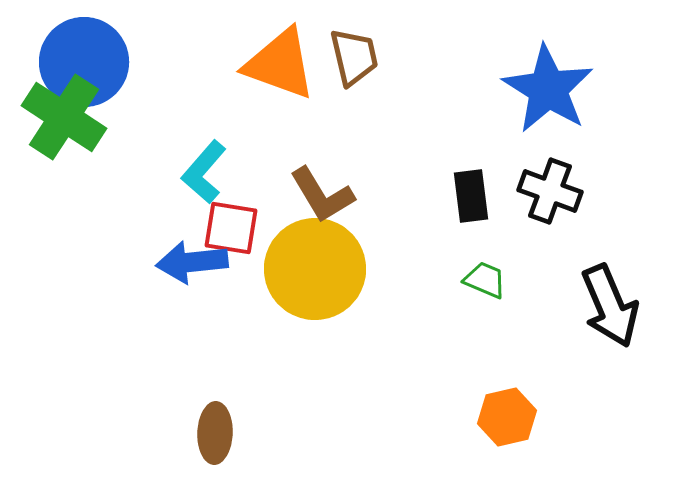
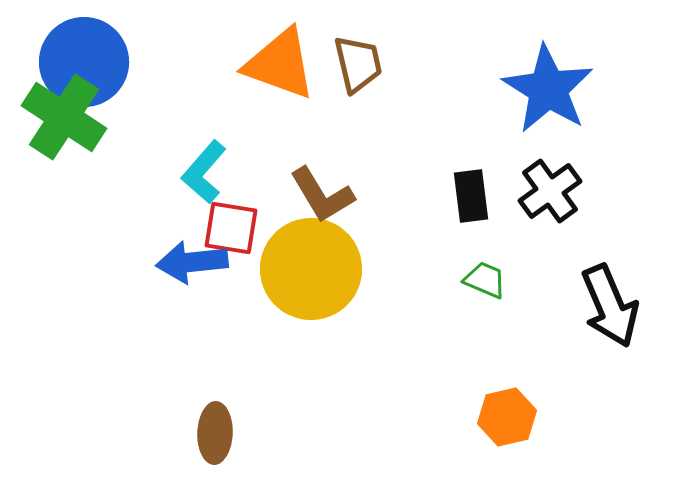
brown trapezoid: moved 4 px right, 7 px down
black cross: rotated 34 degrees clockwise
yellow circle: moved 4 px left
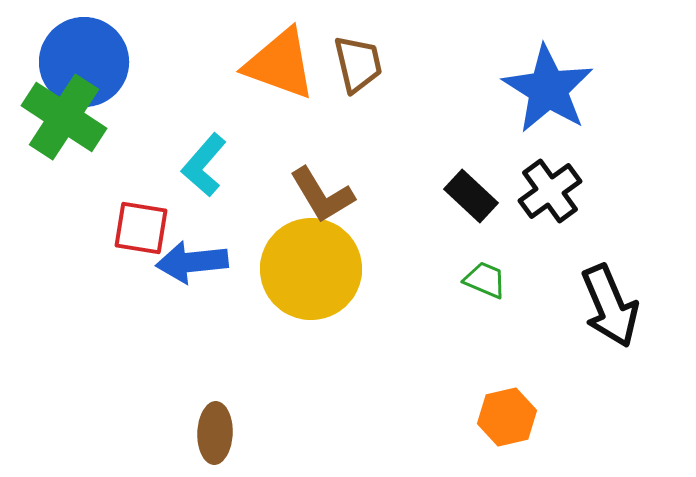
cyan L-shape: moved 7 px up
black rectangle: rotated 40 degrees counterclockwise
red square: moved 90 px left
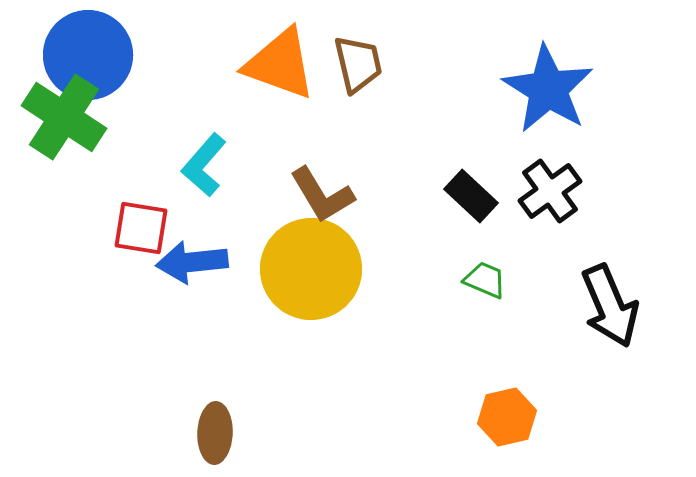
blue circle: moved 4 px right, 7 px up
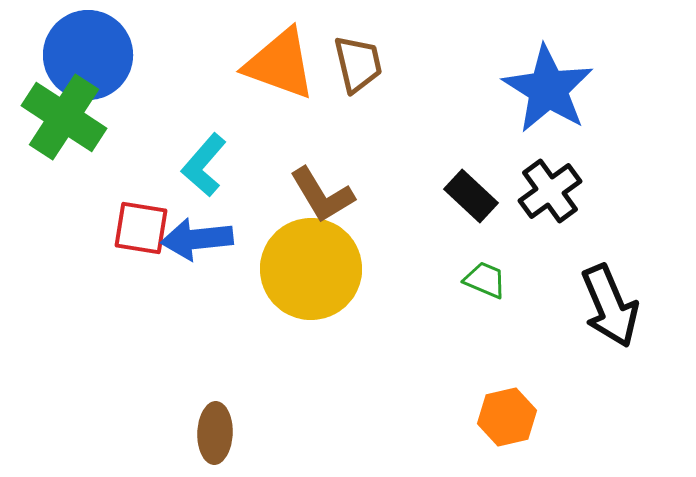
blue arrow: moved 5 px right, 23 px up
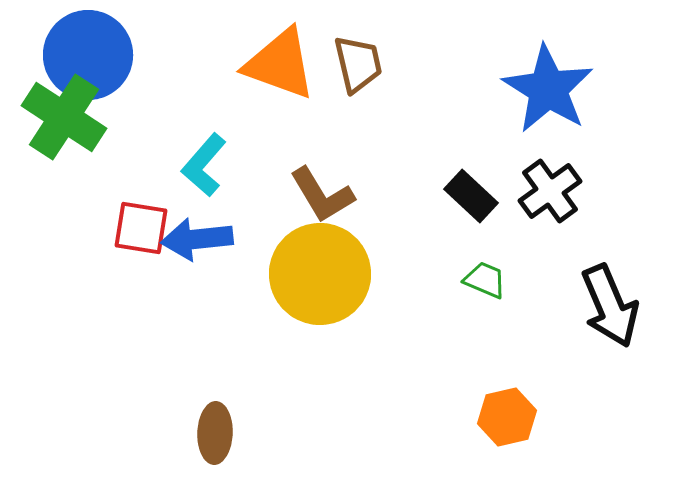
yellow circle: moved 9 px right, 5 px down
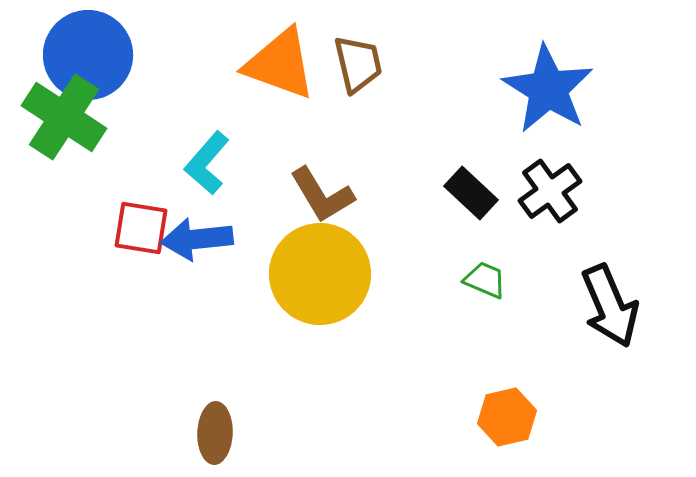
cyan L-shape: moved 3 px right, 2 px up
black rectangle: moved 3 px up
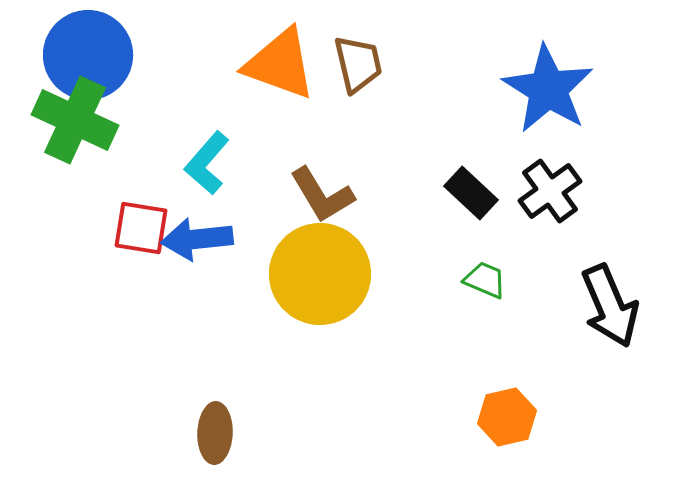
green cross: moved 11 px right, 3 px down; rotated 8 degrees counterclockwise
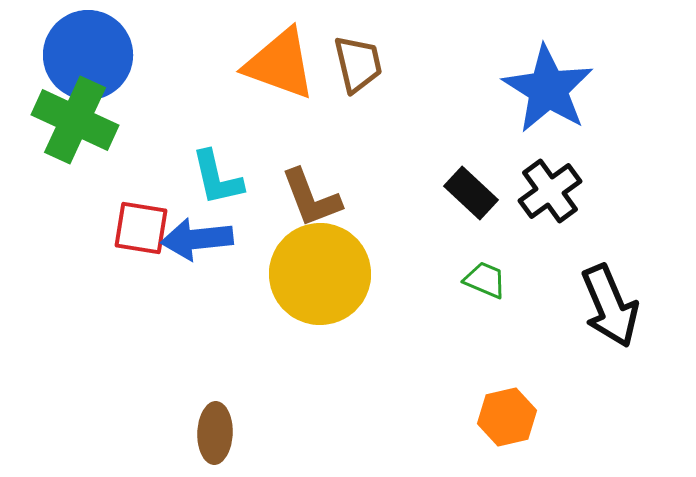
cyan L-shape: moved 10 px right, 15 px down; rotated 54 degrees counterclockwise
brown L-shape: moved 11 px left, 3 px down; rotated 10 degrees clockwise
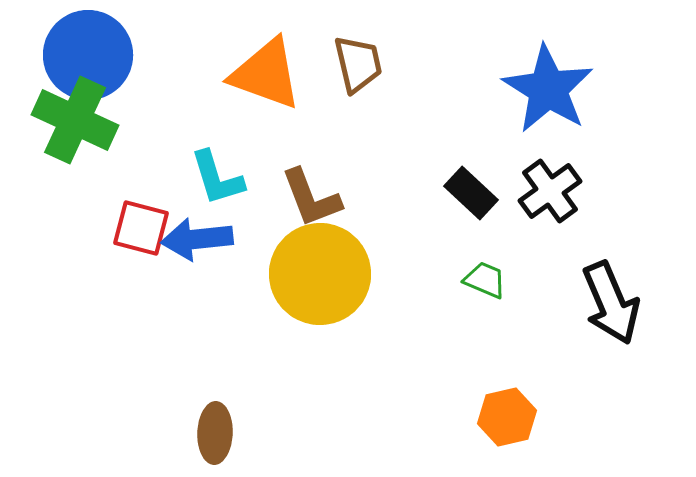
orange triangle: moved 14 px left, 10 px down
cyan L-shape: rotated 4 degrees counterclockwise
red square: rotated 6 degrees clockwise
black arrow: moved 1 px right, 3 px up
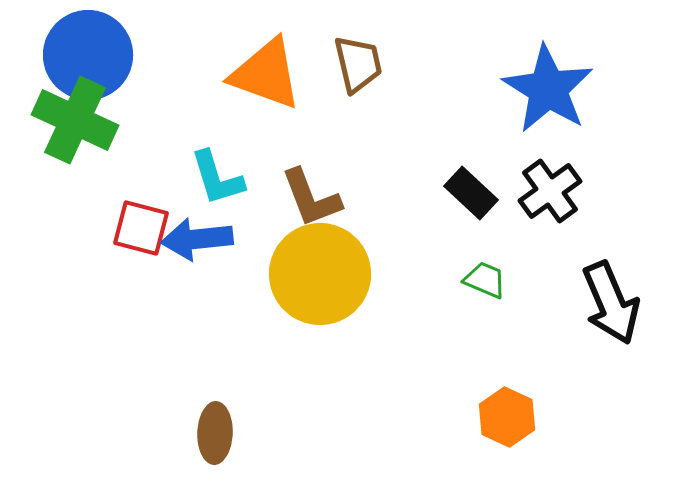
orange hexagon: rotated 22 degrees counterclockwise
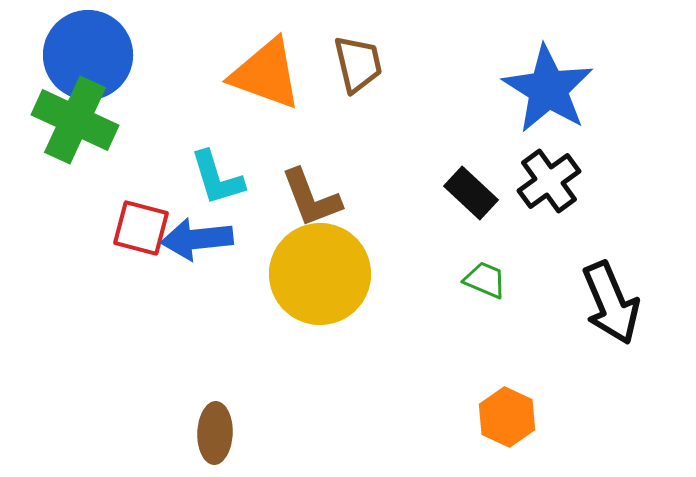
black cross: moved 1 px left, 10 px up
